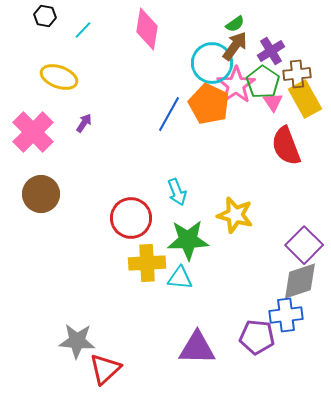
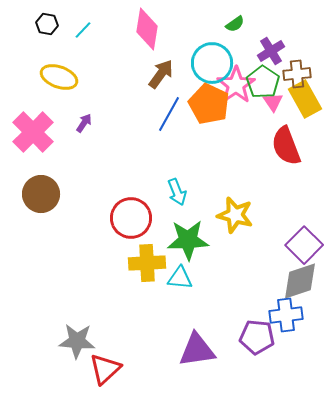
black hexagon: moved 2 px right, 8 px down
brown arrow: moved 74 px left, 28 px down
purple triangle: moved 2 px down; rotated 9 degrees counterclockwise
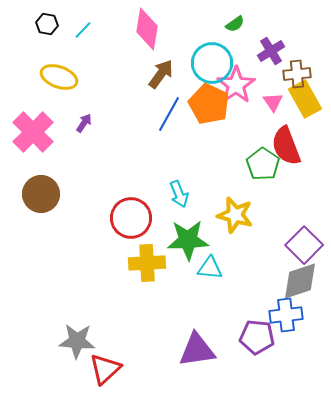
green pentagon: moved 82 px down
cyan arrow: moved 2 px right, 2 px down
cyan triangle: moved 30 px right, 10 px up
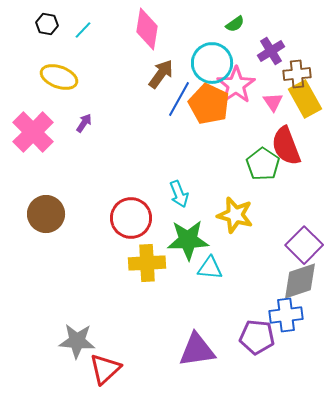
blue line: moved 10 px right, 15 px up
brown circle: moved 5 px right, 20 px down
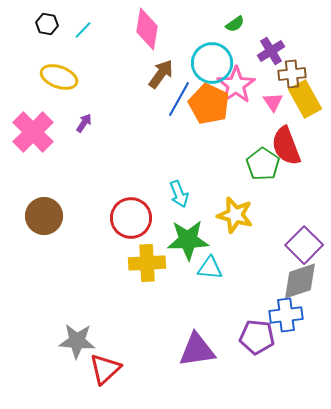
brown cross: moved 5 px left
brown circle: moved 2 px left, 2 px down
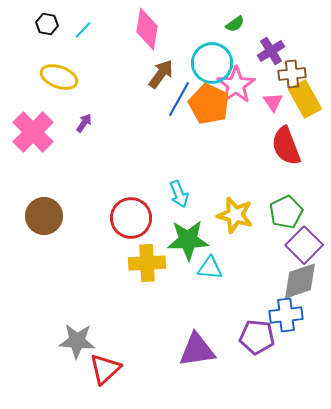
green pentagon: moved 23 px right, 48 px down; rotated 12 degrees clockwise
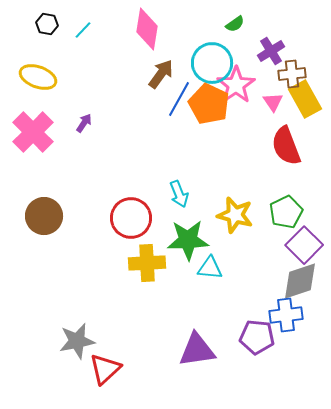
yellow ellipse: moved 21 px left
gray star: rotated 15 degrees counterclockwise
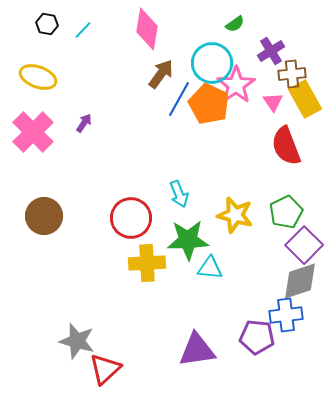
gray star: rotated 27 degrees clockwise
